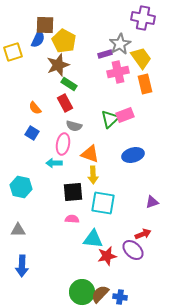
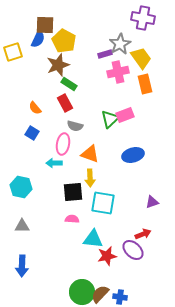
gray semicircle: moved 1 px right
yellow arrow: moved 3 px left, 3 px down
gray triangle: moved 4 px right, 4 px up
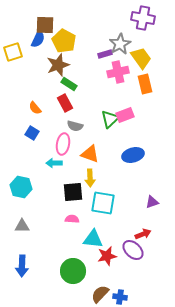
green circle: moved 9 px left, 21 px up
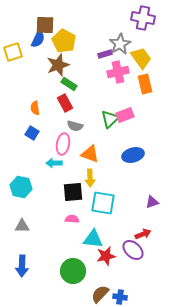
orange semicircle: rotated 32 degrees clockwise
red star: moved 1 px left
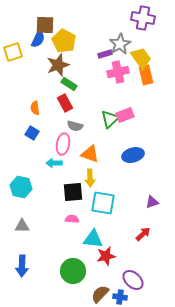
orange rectangle: moved 1 px right, 9 px up
red arrow: rotated 21 degrees counterclockwise
purple ellipse: moved 30 px down
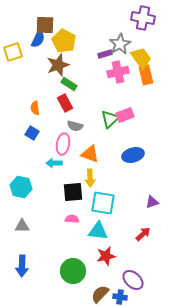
cyan triangle: moved 5 px right, 8 px up
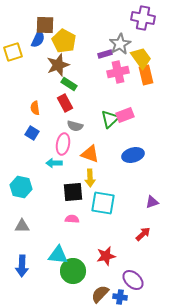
cyan triangle: moved 40 px left, 24 px down
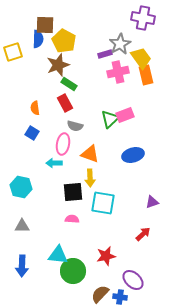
blue semicircle: rotated 24 degrees counterclockwise
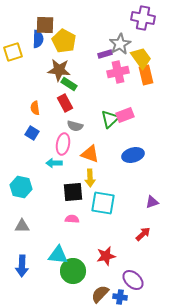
brown star: moved 1 px right, 5 px down; rotated 25 degrees clockwise
